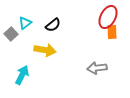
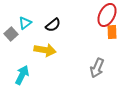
red ellipse: moved 1 px left, 2 px up
gray arrow: rotated 60 degrees counterclockwise
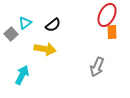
yellow arrow: moved 1 px up
gray arrow: moved 1 px up
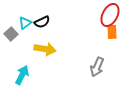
red ellipse: moved 3 px right
black semicircle: moved 11 px left, 3 px up; rotated 14 degrees clockwise
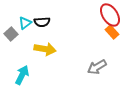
red ellipse: rotated 60 degrees counterclockwise
black semicircle: rotated 21 degrees clockwise
orange rectangle: rotated 40 degrees counterclockwise
gray arrow: rotated 36 degrees clockwise
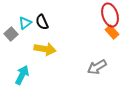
red ellipse: rotated 15 degrees clockwise
black semicircle: rotated 70 degrees clockwise
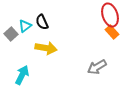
cyan triangle: moved 3 px down
yellow arrow: moved 1 px right, 1 px up
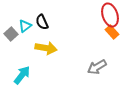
cyan arrow: rotated 12 degrees clockwise
